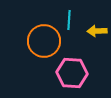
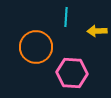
cyan line: moved 3 px left, 3 px up
orange circle: moved 8 px left, 6 px down
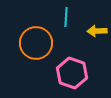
orange circle: moved 4 px up
pink hexagon: rotated 16 degrees clockwise
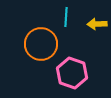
yellow arrow: moved 7 px up
orange circle: moved 5 px right, 1 px down
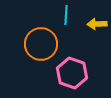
cyan line: moved 2 px up
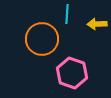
cyan line: moved 1 px right, 1 px up
orange circle: moved 1 px right, 5 px up
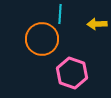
cyan line: moved 7 px left
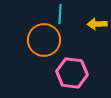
orange circle: moved 2 px right, 1 px down
pink hexagon: rotated 12 degrees counterclockwise
